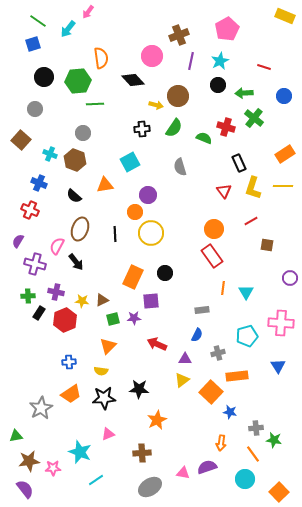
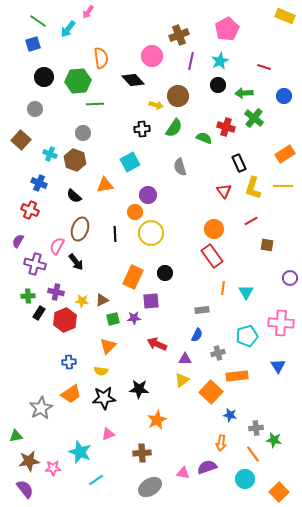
blue star at (230, 412): moved 3 px down
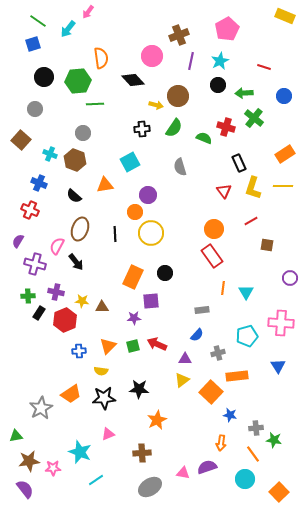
brown triangle at (102, 300): moved 7 px down; rotated 24 degrees clockwise
green square at (113, 319): moved 20 px right, 27 px down
blue semicircle at (197, 335): rotated 16 degrees clockwise
blue cross at (69, 362): moved 10 px right, 11 px up
